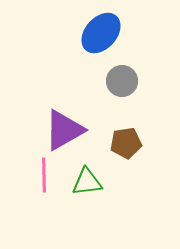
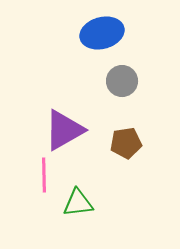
blue ellipse: moved 1 px right; rotated 33 degrees clockwise
green triangle: moved 9 px left, 21 px down
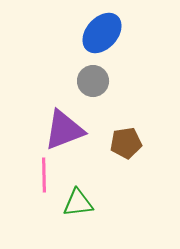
blue ellipse: rotated 33 degrees counterclockwise
gray circle: moved 29 px left
purple triangle: rotated 9 degrees clockwise
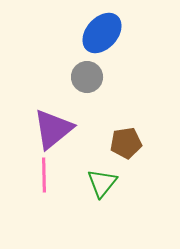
gray circle: moved 6 px left, 4 px up
purple triangle: moved 11 px left, 1 px up; rotated 18 degrees counterclockwise
green triangle: moved 24 px right, 20 px up; rotated 44 degrees counterclockwise
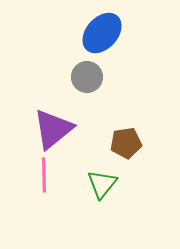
green triangle: moved 1 px down
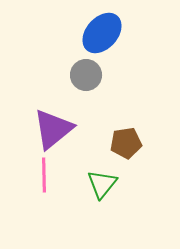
gray circle: moved 1 px left, 2 px up
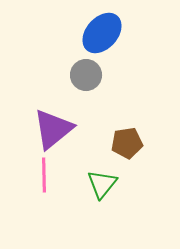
brown pentagon: moved 1 px right
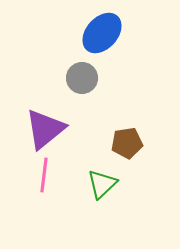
gray circle: moved 4 px left, 3 px down
purple triangle: moved 8 px left
pink line: rotated 8 degrees clockwise
green triangle: rotated 8 degrees clockwise
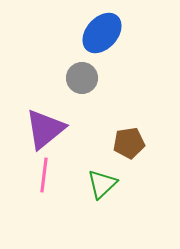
brown pentagon: moved 2 px right
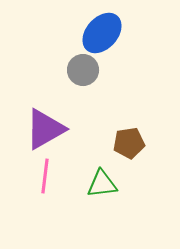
gray circle: moved 1 px right, 8 px up
purple triangle: rotated 9 degrees clockwise
pink line: moved 1 px right, 1 px down
green triangle: rotated 36 degrees clockwise
